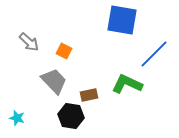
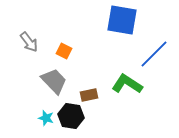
gray arrow: rotated 10 degrees clockwise
green L-shape: rotated 8 degrees clockwise
cyan star: moved 29 px right
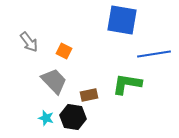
blue line: rotated 36 degrees clockwise
green L-shape: rotated 24 degrees counterclockwise
black hexagon: moved 2 px right, 1 px down
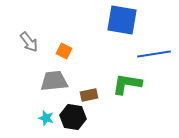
gray trapezoid: rotated 52 degrees counterclockwise
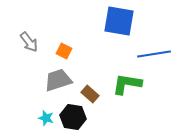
blue square: moved 3 px left, 1 px down
gray trapezoid: moved 4 px right, 1 px up; rotated 12 degrees counterclockwise
brown rectangle: moved 1 px right, 1 px up; rotated 54 degrees clockwise
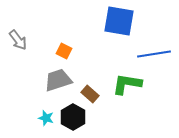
gray arrow: moved 11 px left, 2 px up
black hexagon: rotated 20 degrees clockwise
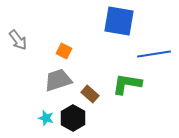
black hexagon: moved 1 px down
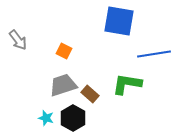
gray trapezoid: moved 5 px right, 5 px down
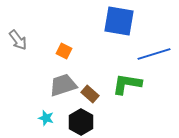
blue line: rotated 8 degrees counterclockwise
black hexagon: moved 8 px right, 4 px down
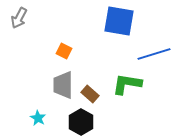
gray arrow: moved 1 px right, 22 px up; rotated 65 degrees clockwise
gray trapezoid: rotated 72 degrees counterclockwise
cyan star: moved 8 px left; rotated 14 degrees clockwise
